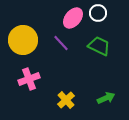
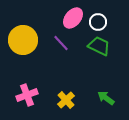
white circle: moved 9 px down
pink cross: moved 2 px left, 16 px down
green arrow: rotated 120 degrees counterclockwise
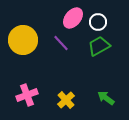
green trapezoid: rotated 55 degrees counterclockwise
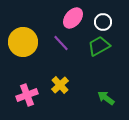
white circle: moved 5 px right
yellow circle: moved 2 px down
yellow cross: moved 6 px left, 15 px up
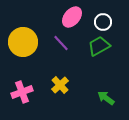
pink ellipse: moved 1 px left, 1 px up
pink cross: moved 5 px left, 3 px up
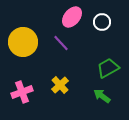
white circle: moved 1 px left
green trapezoid: moved 9 px right, 22 px down
green arrow: moved 4 px left, 2 px up
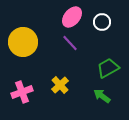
purple line: moved 9 px right
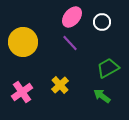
pink cross: rotated 15 degrees counterclockwise
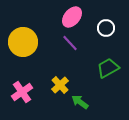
white circle: moved 4 px right, 6 px down
green arrow: moved 22 px left, 6 px down
